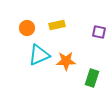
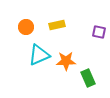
orange circle: moved 1 px left, 1 px up
green rectangle: moved 4 px left; rotated 42 degrees counterclockwise
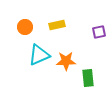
orange circle: moved 1 px left
purple square: rotated 24 degrees counterclockwise
green rectangle: rotated 18 degrees clockwise
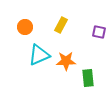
yellow rectangle: moved 4 px right; rotated 49 degrees counterclockwise
purple square: rotated 24 degrees clockwise
